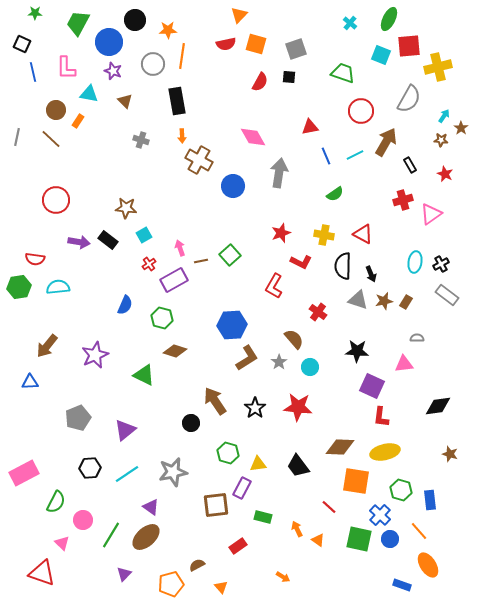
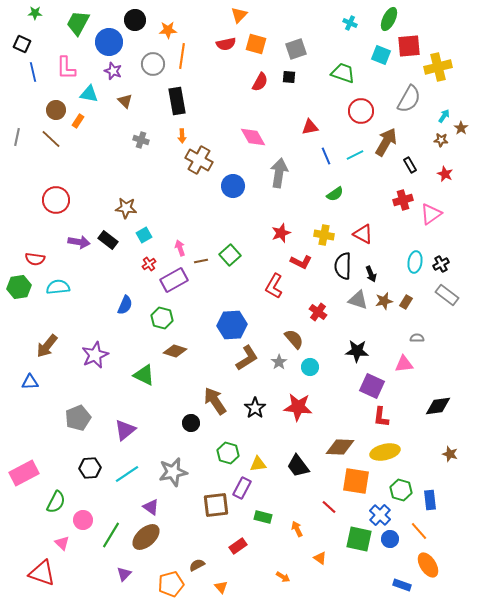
cyan cross at (350, 23): rotated 16 degrees counterclockwise
orange triangle at (318, 540): moved 2 px right, 18 px down
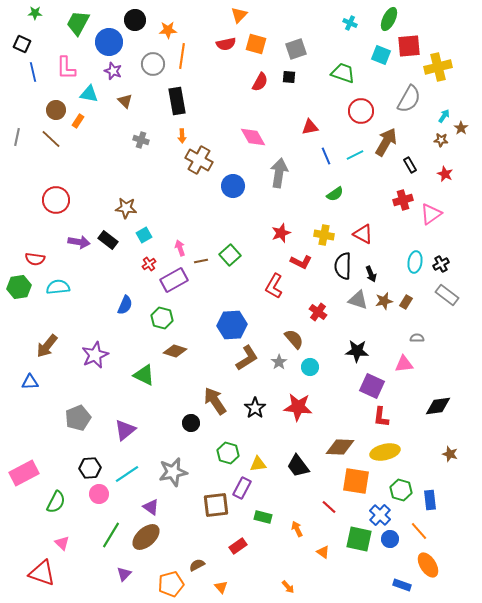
pink circle at (83, 520): moved 16 px right, 26 px up
orange triangle at (320, 558): moved 3 px right, 6 px up
orange arrow at (283, 577): moved 5 px right, 10 px down; rotated 16 degrees clockwise
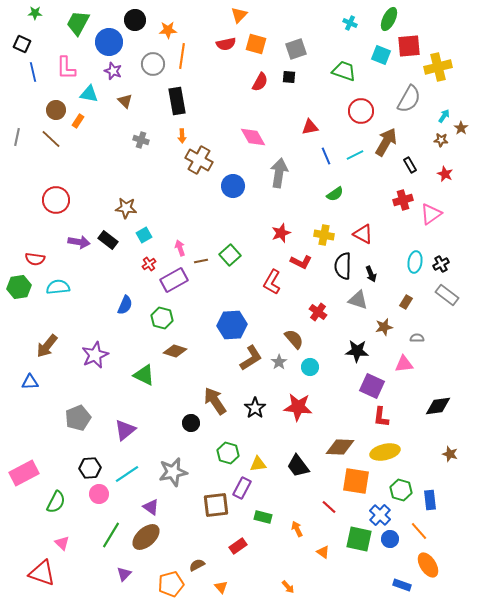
green trapezoid at (343, 73): moved 1 px right, 2 px up
red L-shape at (274, 286): moved 2 px left, 4 px up
brown star at (384, 301): moved 26 px down
brown L-shape at (247, 358): moved 4 px right
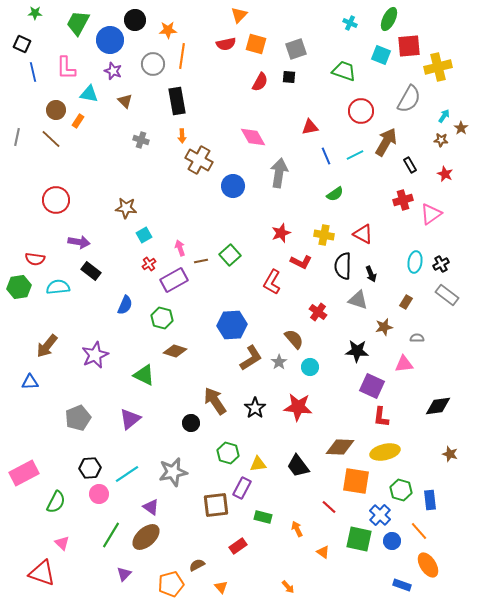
blue circle at (109, 42): moved 1 px right, 2 px up
black rectangle at (108, 240): moved 17 px left, 31 px down
purple triangle at (125, 430): moved 5 px right, 11 px up
blue circle at (390, 539): moved 2 px right, 2 px down
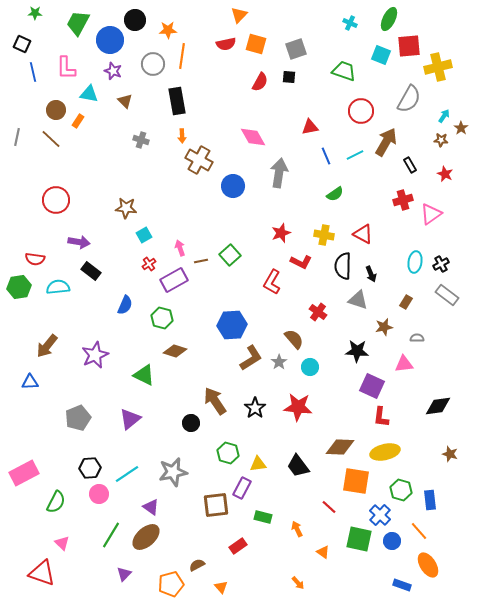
orange arrow at (288, 587): moved 10 px right, 4 px up
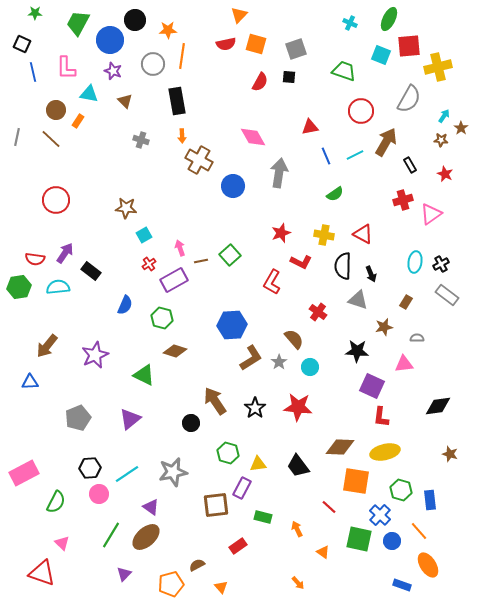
purple arrow at (79, 242): moved 14 px left, 11 px down; rotated 65 degrees counterclockwise
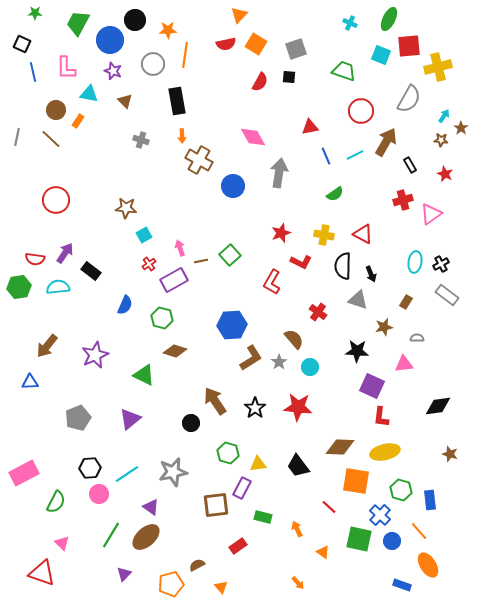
orange square at (256, 44): rotated 15 degrees clockwise
orange line at (182, 56): moved 3 px right, 1 px up
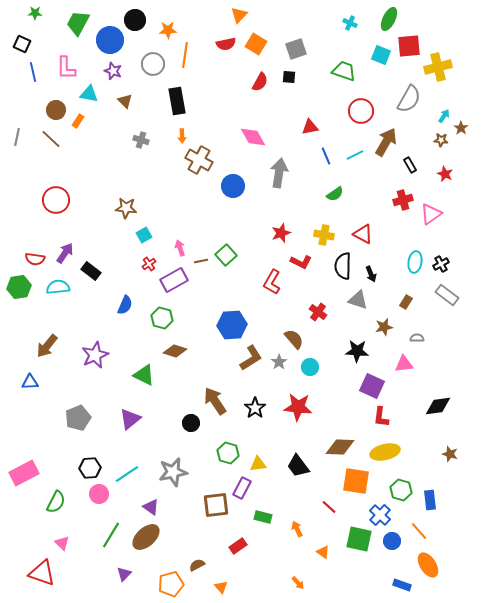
green square at (230, 255): moved 4 px left
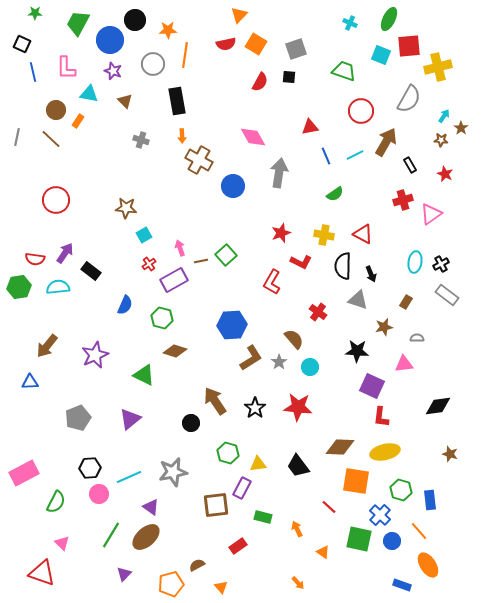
cyan line at (127, 474): moved 2 px right, 3 px down; rotated 10 degrees clockwise
